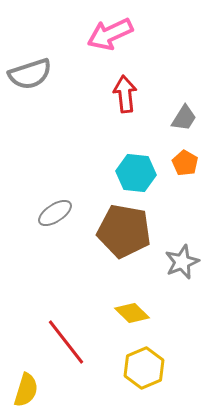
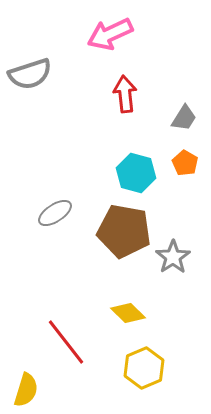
cyan hexagon: rotated 9 degrees clockwise
gray star: moved 9 px left, 5 px up; rotated 12 degrees counterclockwise
yellow diamond: moved 4 px left
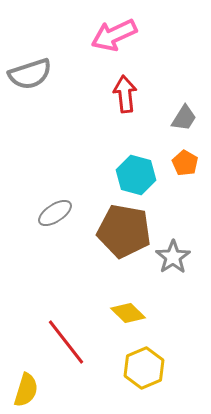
pink arrow: moved 4 px right, 1 px down
cyan hexagon: moved 2 px down
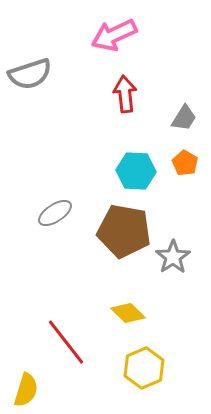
cyan hexagon: moved 4 px up; rotated 12 degrees counterclockwise
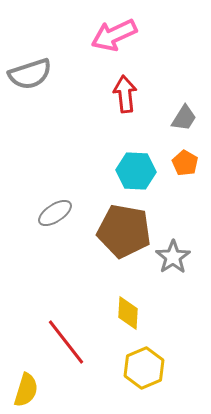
yellow diamond: rotated 48 degrees clockwise
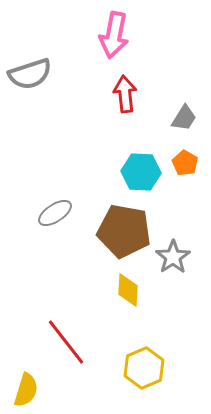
pink arrow: rotated 54 degrees counterclockwise
cyan hexagon: moved 5 px right, 1 px down
yellow diamond: moved 23 px up
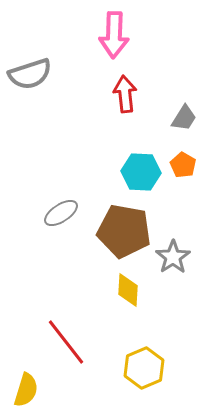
pink arrow: rotated 9 degrees counterclockwise
orange pentagon: moved 2 px left, 2 px down
gray ellipse: moved 6 px right
